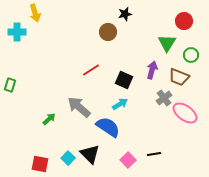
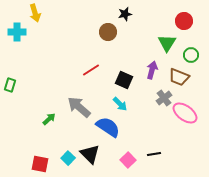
cyan arrow: rotated 77 degrees clockwise
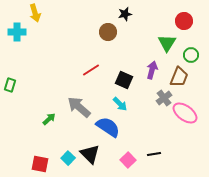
brown trapezoid: rotated 90 degrees counterclockwise
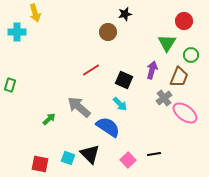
cyan square: rotated 24 degrees counterclockwise
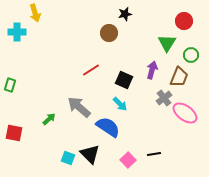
brown circle: moved 1 px right, 1 px down
red square: moved 26 px left, 31 px up
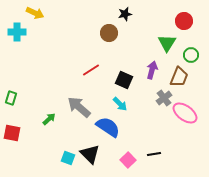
yellow arrow: rotated 48 degrees counterclockwise
green rectangle: moved 1 px right, 13 px down
red square: moved 2 px left
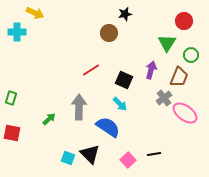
purple arrow: moved 1 px left
gray arrow: rotated 50 degrees clockwise
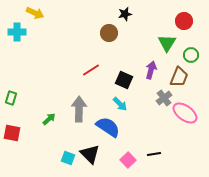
gray arrow: moved 2 px down
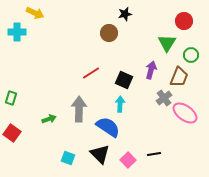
red line: moved 3 px down
cyan arrow: rotated 133 degrees counterclockwise
green arrow: rotated 24 degrees clockwise
red square: rotated 24 degrees clockwise
black triangle: moved 10 px right
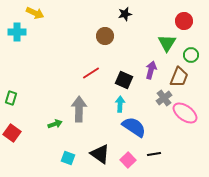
brown circle: moved 4 px left, 3 px down
green arrow: moved 6 px right, 5 px down
blue semicircle: moved 26 px right
black triangle: rotated 10 degrees counterclockwise
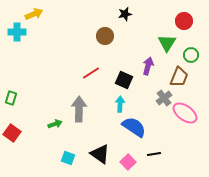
yellow arrow: moved 1 px left, 1 px down; rotated 48 degrees counterclockwise
purple arrow: moved 3 px left, 4 px up
pink square: moved 2 px down
